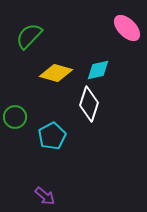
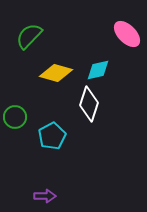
pink ellipse: moved 6 px down
purple arrow: rotated 40 degrees counterclockwise
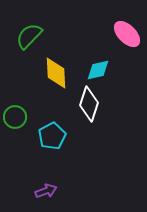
yellow diamond: rotated 72 degrees clockwise
purple arrow: moved 1 px right, 5 px up; rotated 20 degrees counterclockwise
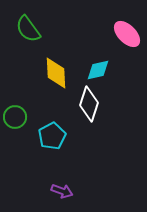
green semicircle: moved 1 px left, 7 px up; rotated 80 degrees counterclockwise
purple arrow: moved 16 px right; rotated 40 degrees clockwise
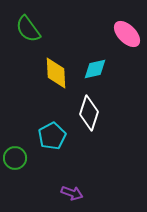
cyan diamond: moved 3 px left, 1 px up
white diamond: moved 9 px down
green circle: moved 41 px down
purple arrow: moved 10 px right, 2 px down
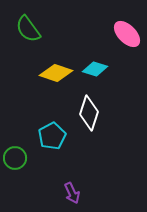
cyan diamond: rotated 30 degrees clockwise
yellow diamond: rotated 68 degrees counterclockwise
purple arrow: rotated 45 degrees clockwise
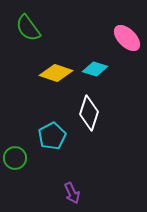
green semicircle: moved 1 px up
pink ellipse: moved 4 px down
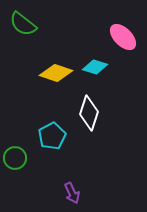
green semicircle: moved 5 px left, 4 px up; rotated 16 degrees counterclockwise
pink ellipse: moved 4 px left, 1 px up
cyan diamond: moved 2 px up
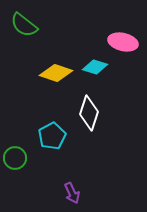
green semicircle: moved 1 px right, 1 px down
pink ellipse: moved 5 px down; rotated 32 degrees counterclockwise
